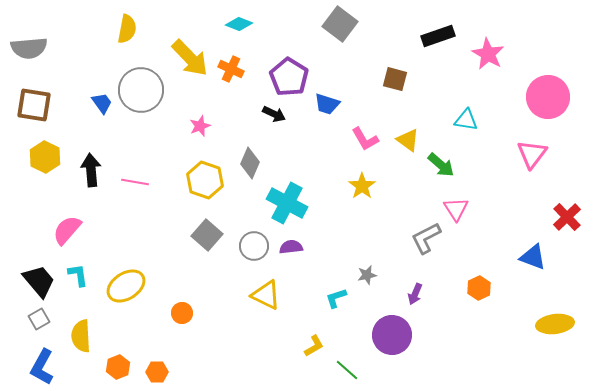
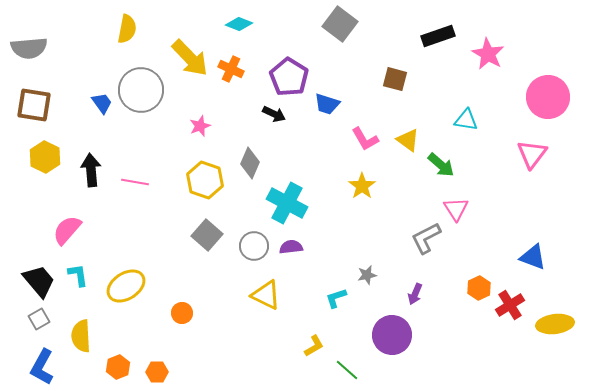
red cross at (567, 217): moved 57 px left, 88 px down; rotated 12 degrees clockwise
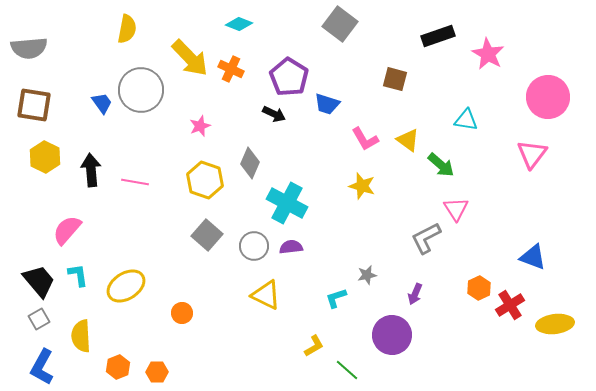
yellow star at (362, 186): rotated 20 degrees counterclockwise
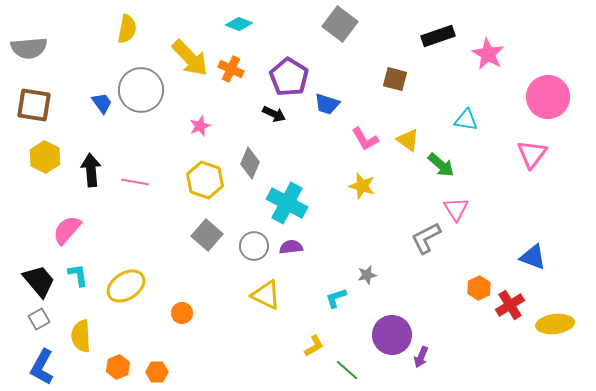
purple arrow at (415, 294): moved 6 px right, 63 px down
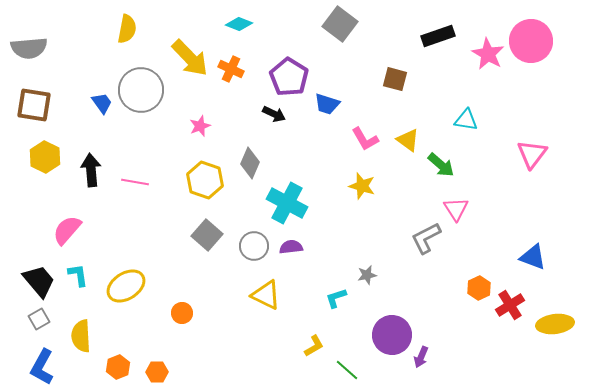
pink circle at (548, 97): moved 17 px left, 56 px up
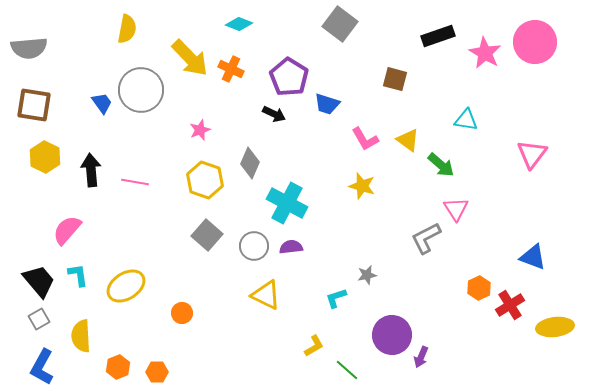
pink circle at (531, 41): moved 4 px right, 1 px down
pink star at (488, 54): moved 3 px left, 1 px up
pink star at (200, 126): moved 4 px down
yellow ellipse at (555, 324): moved 3 px down
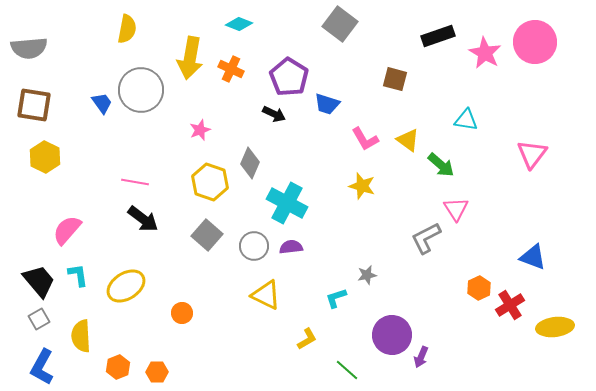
yellow arrow at (190, 58): rotated 54 degrees clockwise
black arrow at (91, 170): moved 52 px right, 49 px down; rotated 132 degrees clockwise
yellow hexagon at (205, 180): moved 5 px right, 2 px down
yellow L-shape at (314, 346): moved 7 px left, 7 px up
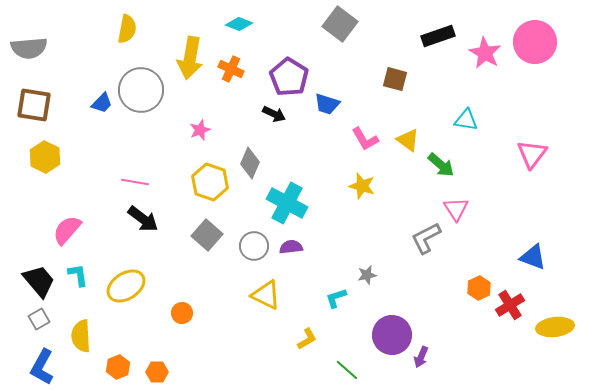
blue trapezoid at (102, 103): rotated 80 degrees clockwise
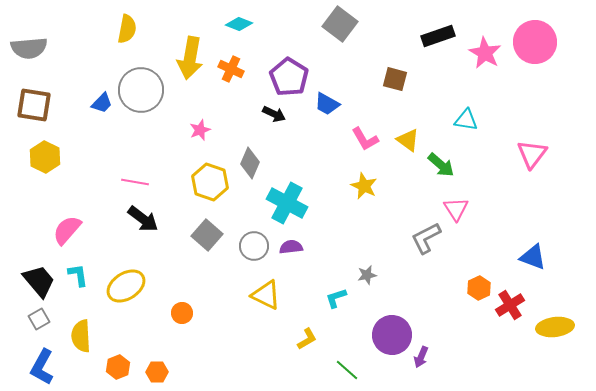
blue trapezoid at (327, 104): rotated 12 degrees clockwise
yellow star at (362, 186): moved 2 px right; rotated 8 degrees clockwise
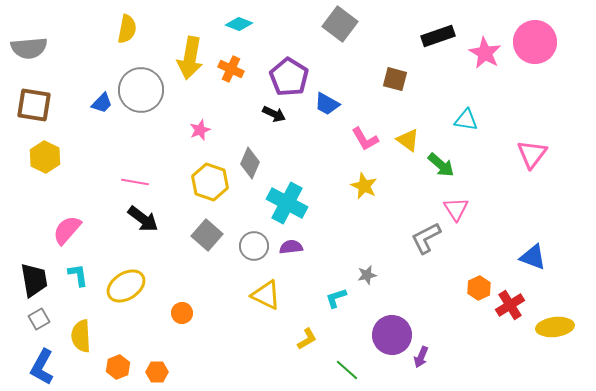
black trapezoid at (39, 281): moved 5 px left, 1 px up; rotated 30 degrees clockwise
